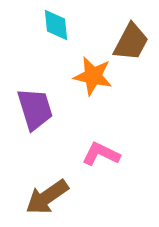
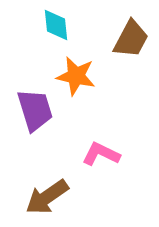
brown trapezoid: moved 3 px up
orange star: moved 17 px left
purple trapezoid: moved 1 px down
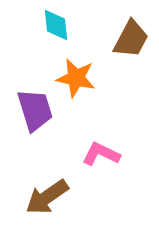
orange star: moved 2 px down
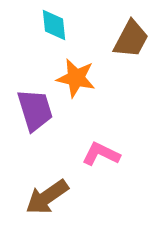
cyan diamond: moved 2 px left
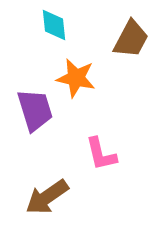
pink L-shape: rotated 129 degrees counterclockwise
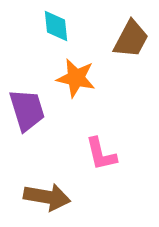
cyan diamond: moved 2 px right, 1 px down
purple trapezoid: moved 8 px left
brown arrow: rotated 135 degrees counterclockwise
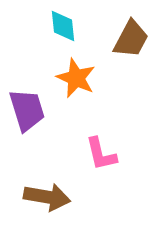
cyan diamond: moved 7 px right
orange star: rotated 12 degrees clockwise
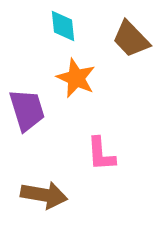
brown trapezoid: rotated 108 degrees clockwise
pink L-shape: rotated 9 degrees clockwise
brown arrow: moved 3 px left, 2 px up
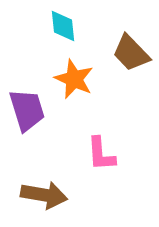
brown trapezoid: moved 14 px down
orange star: moved 2 px left, 1 px down
